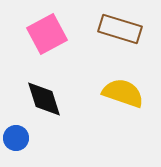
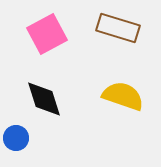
brown rectangle: moved 2 px left, 1 px up
yellow semicircle: moved 3 px down
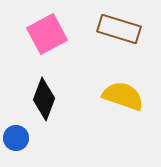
brown rectangle: moved 1 px right, 1 px down
black diamond: rotated 39 degrees clockwise
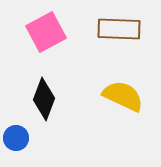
brown rectangle: rotated 15 degrees counterclockwise
pink square: moved 1 px left, 2 px up
yellow semicircle: rotated 6 degrees clockwise
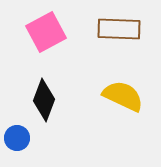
black diamond: moved 1 px down
blue circle: moved 1 px right
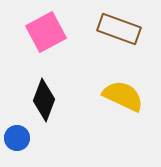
brown rectangle: rotated 18 degrees clockwise
